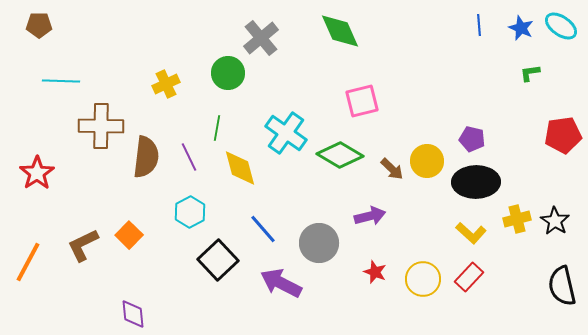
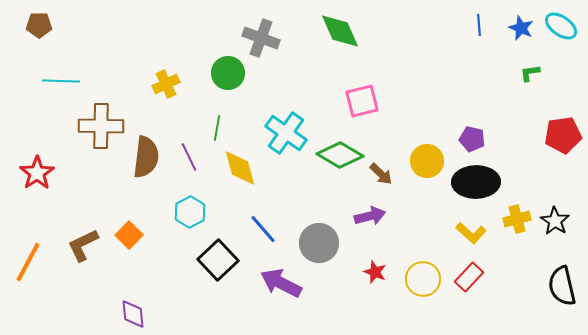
gray cross at (261, 38): rotated 30 degrees counterclockwise
brown arrow at (392, 169): moved 11 px left, 5 px down
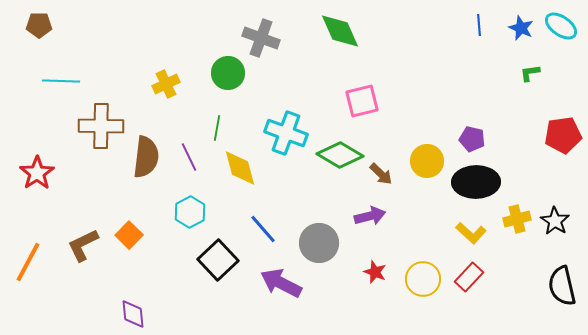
cyan cross at (286, 133): rotated 15 degrees counterclockwise
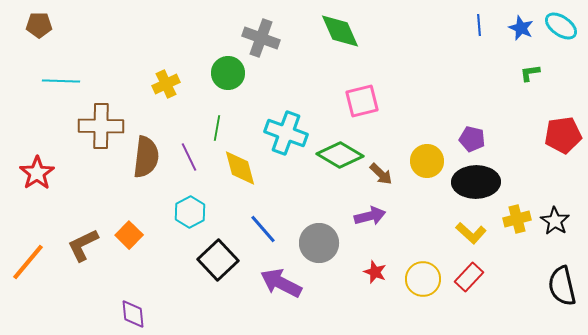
orange line at (28, 262): rotated 12 degrees clockwise
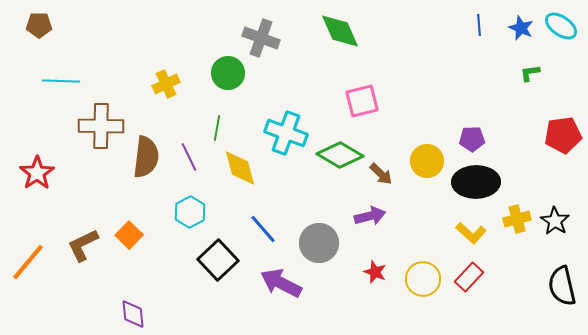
purple pentagon at (472, 139): rotated 15 degrees counterclockwise
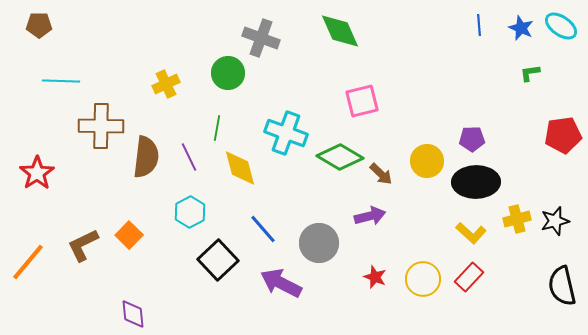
green diamond at (340, 155): moved 2 px down
black star at (555, 221): rotated 24 degrees clockwise
red star at (375, 272): moved 5 px down
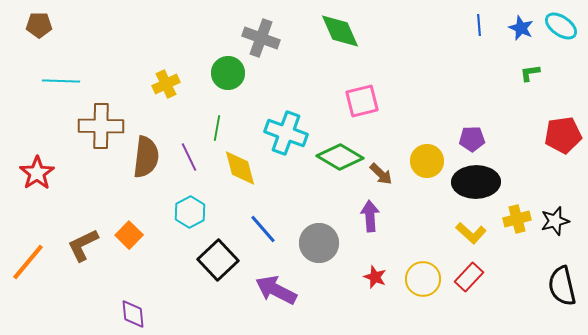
purple arrow at (370, 216): rotated 80 degrees counterclockwise
purple arrow at (281, 283): moved 5 px left, 7 px down
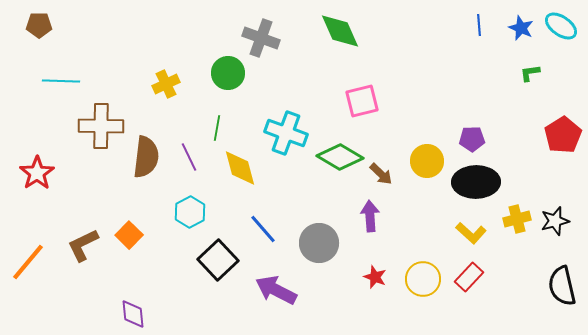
red pentagon at (563, 135): rotated 24 degrees counterclockwise
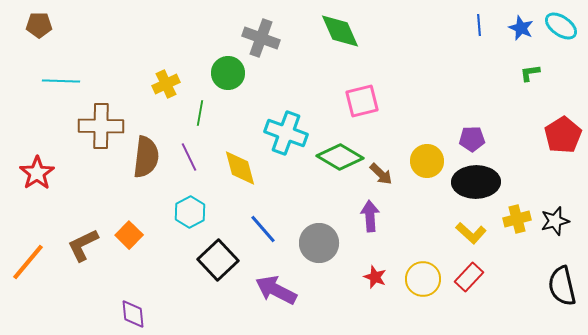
green line at (217, 128): moved 17 px left, 15 px up
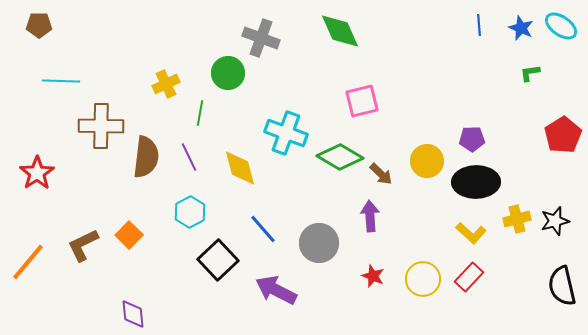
red star at (375, 277): moved 2 px left, 1 px up
